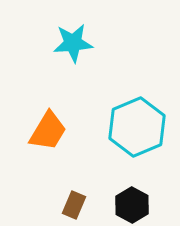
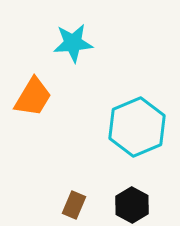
orange trapezoid: moved 15 px left, 34 px up
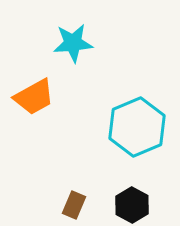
orange trapezoid: moved 1 px right; rotated 30 degrees clockwise
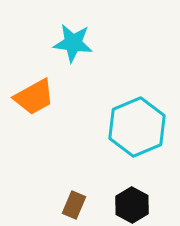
cyan star: rotated 12 degrees clockwise
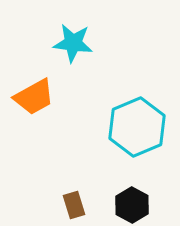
brown rectangle: rotated 40 degrees counterclockwise
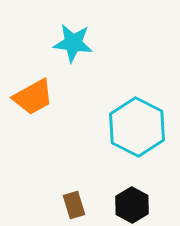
orange trapezoid: moved 1 px left
cyan hexagon: rotated 10 degrees counterclockwise
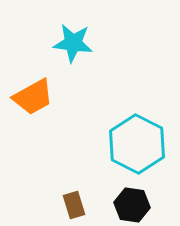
cyan hexagon: moved 17 px down
black hexagon: rotated 20 degrees counterclockwise
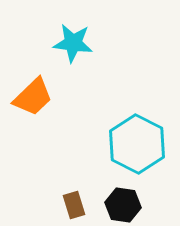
orange trapezoid: rotated 15 degrees counterclockwise
black hexagon: moved 9 px left
